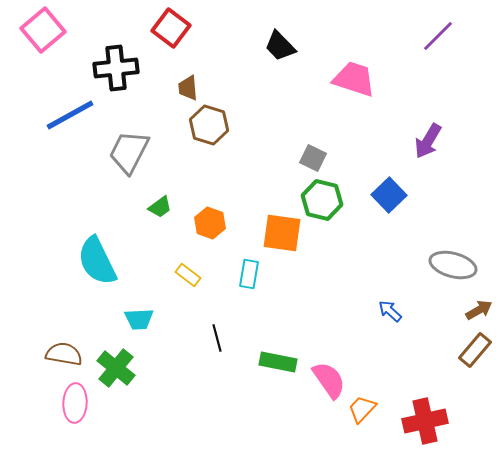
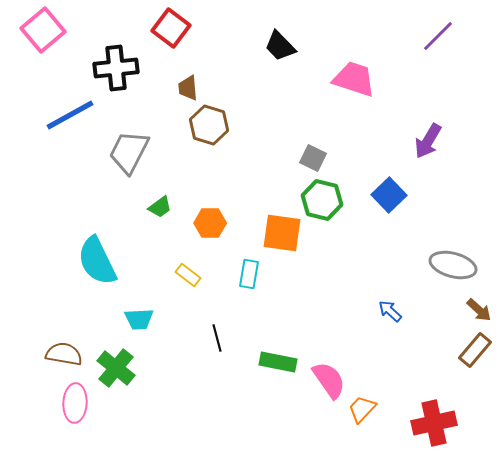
orange hexagon: rotated 20 degrees counterclockwise
brown arrow: rotated 72 degrees clockwise
red cross: moved 9 px right, 2 px down
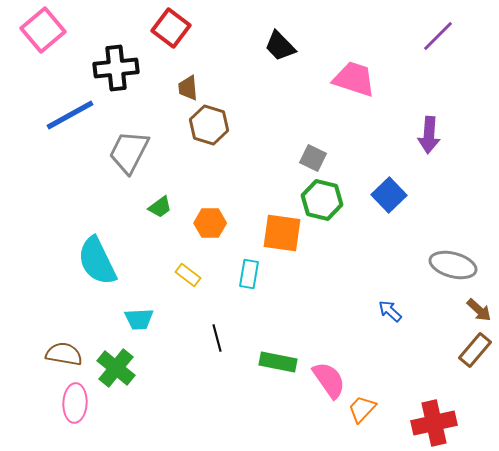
purple arrow: moved 1 px right, 6 px up; rotated 27 degrees counterclockwise
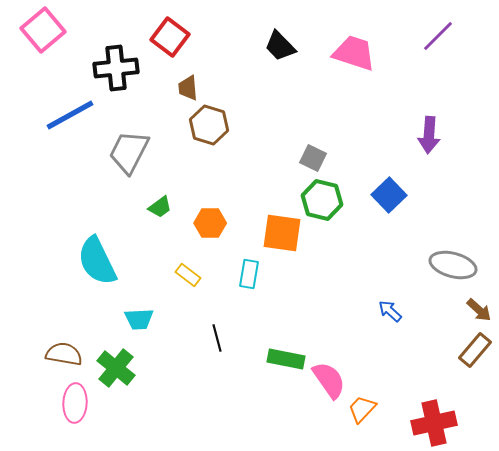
red square: moved 1 px left, 9 px down
pink trapezoid: moved 26 px up
green rectangle: moved 8 px right, 3 px up
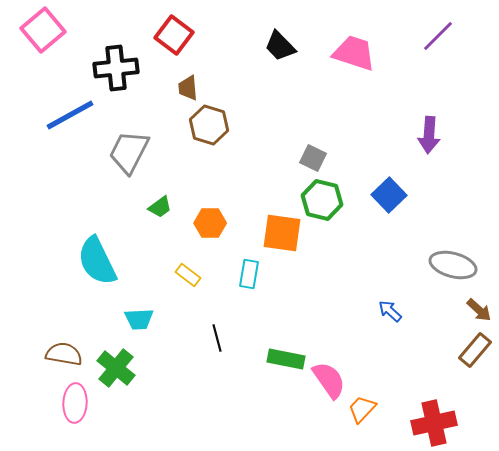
red square: moved 4 px right, 2 px up
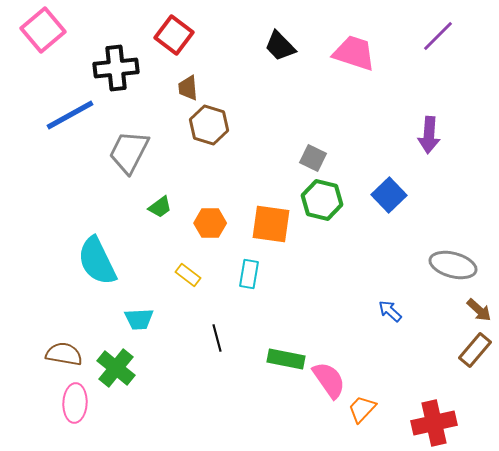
orange square: moved 11 px left, 9 px up
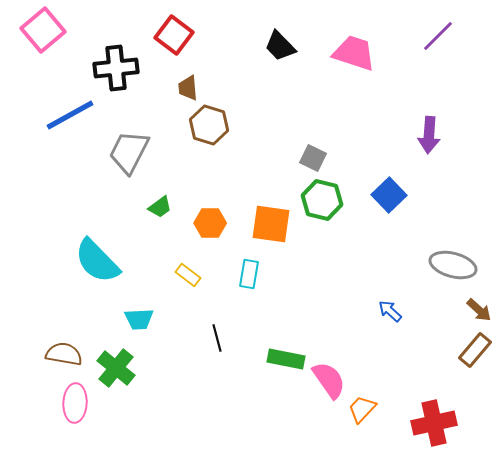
cyan semicircle: rotated 18 degrees counterclockwise
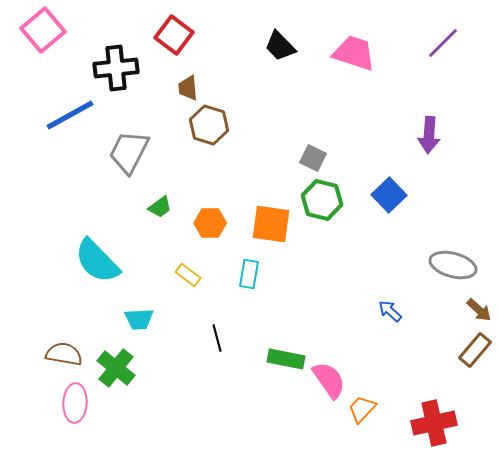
purple line: moved 5 px right, 7 px down
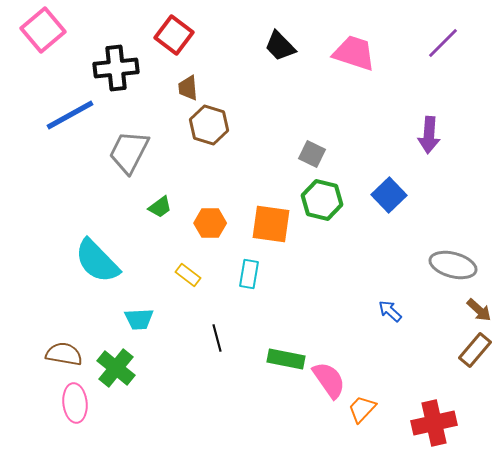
gray square: moved 1 px left, 4 px up
pink ellipse: rotated 9 degrees counterclockwise
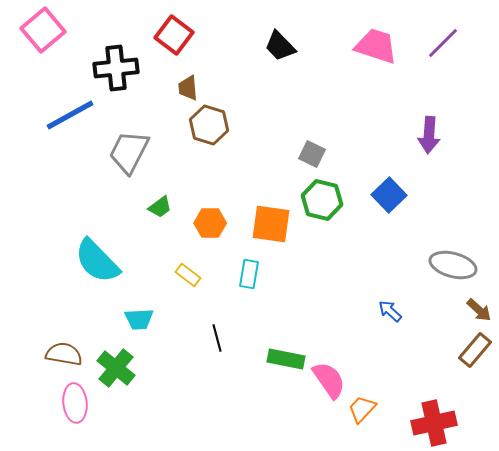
pink trapezoid: moved 22 px right, 7 px up
